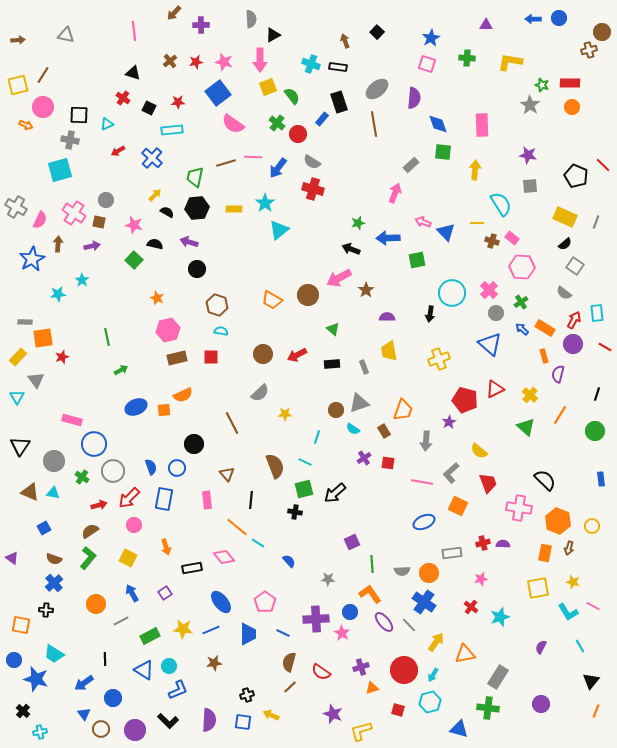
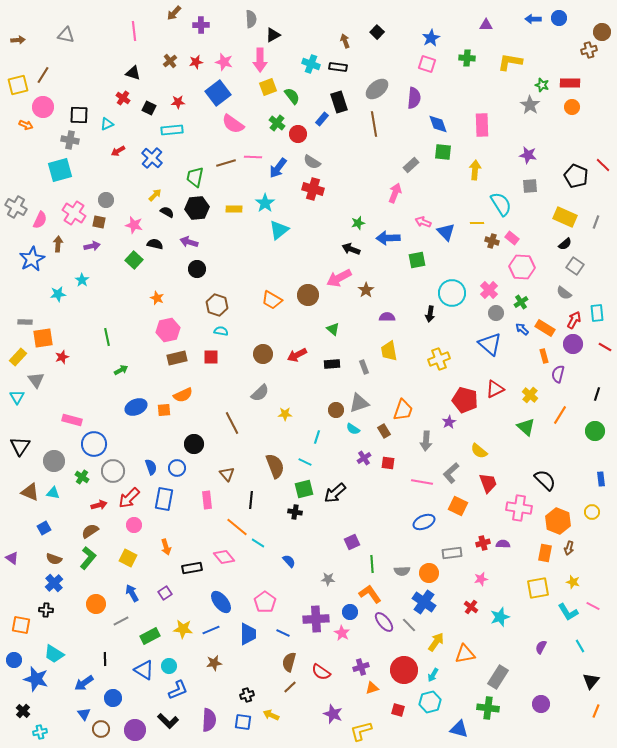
yellow circle at (592, 526): moved 14 px up
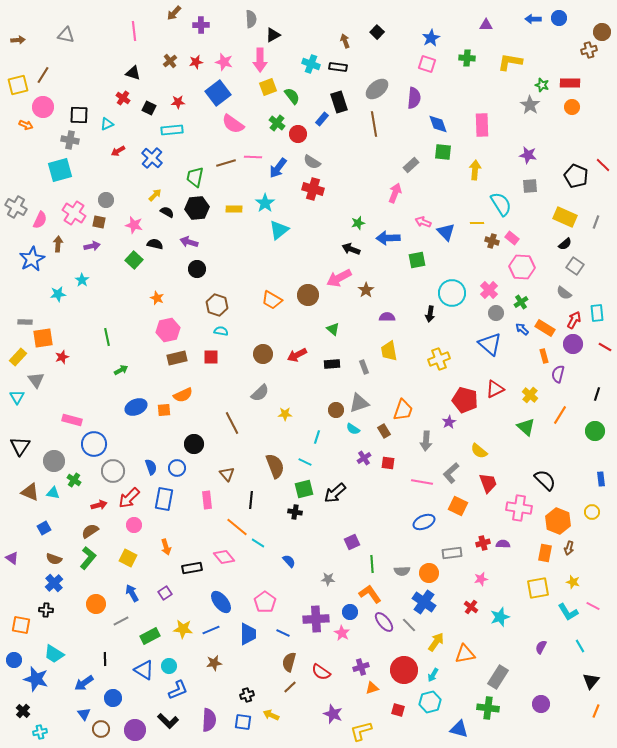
green cross at (82, 477): moved 8 px left, 3 px down
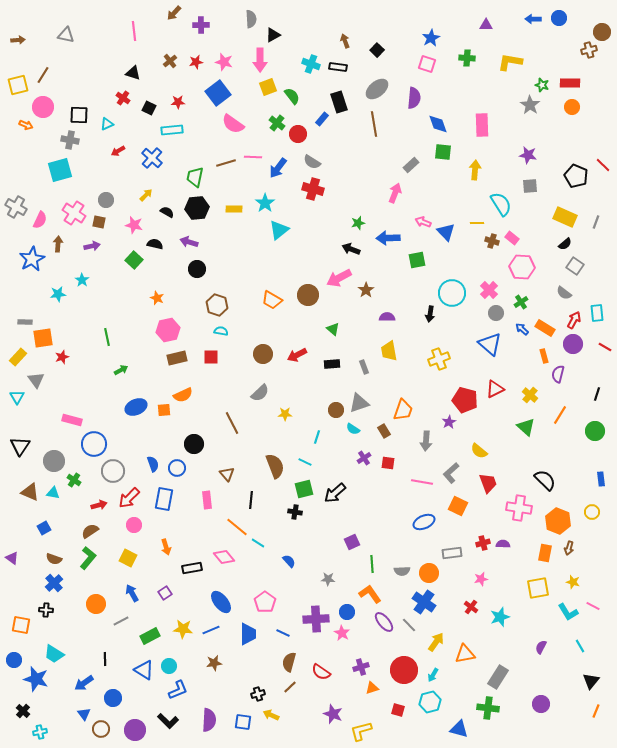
black square at (377, 32): moved 18 px down
yellow arrow at (155, 195): moved 9 px left
blue semicircle at (151, 467): moved 2 px right, 3 px up
blue circle at (350, 612): moved 3 px left
black cross at (247, 695): moved 11 px right, 1 px up
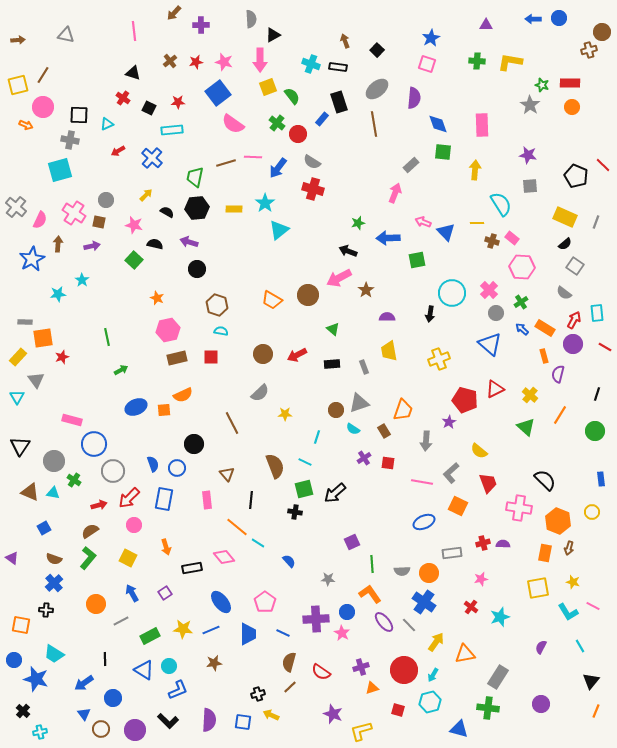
green cross at (467, 58): moved 10 px right, 3 px down
gray cross at (16, 207): rotated 10 degrees clockwise
black arrow at (351, 249): moved 3 px left, 2 px down
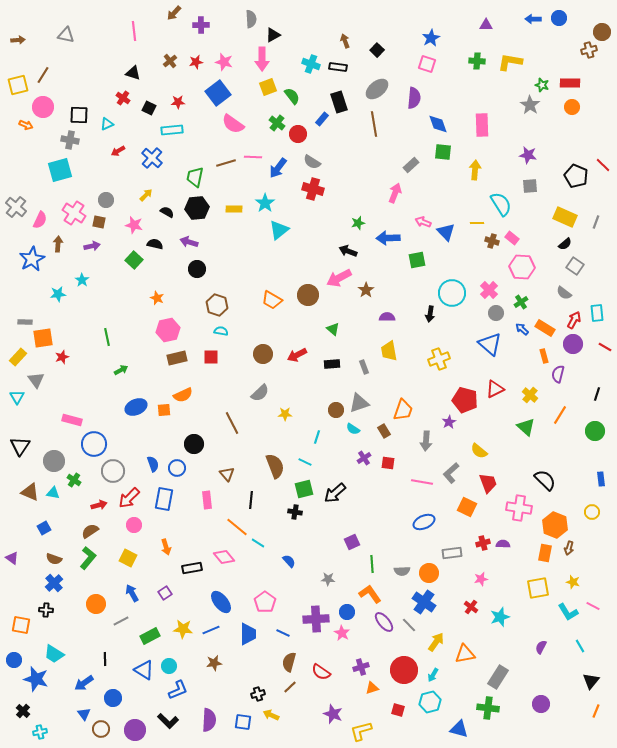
pink arrow at (260, 60): moved 2 px right, 1 px up
orange square at (458, 506): moved 9 px right, 1 px down
orange hexagon at (558, 521): moved 3 px left, 4 px down
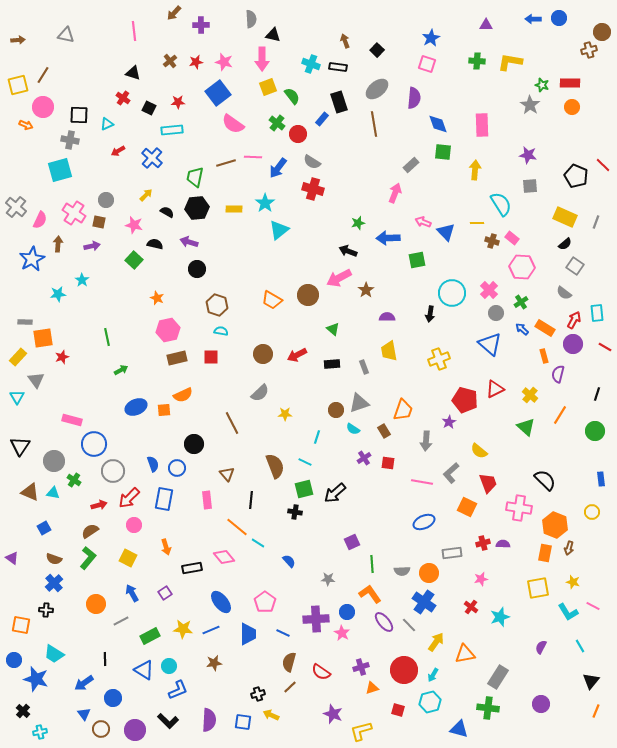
black triangle at (273, 35): rotated 42 degrees clockwise
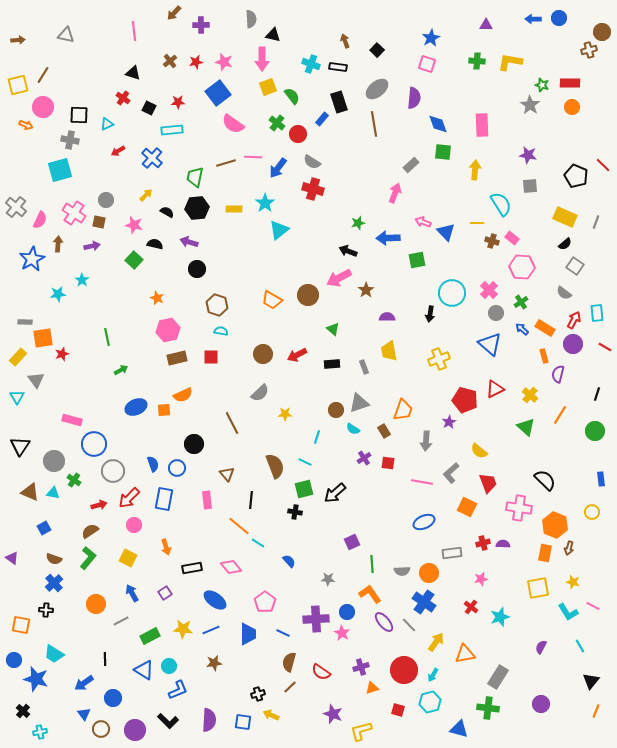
red star at (62, 357): moved 3 px up
orange line at (237, 527): moved 2 px right, 1 px up
pink diamond at (224, 557): moved 7 px right, 10 px down
blue ellipse at (221, 602): moved 6 px left, 2 px up; rotated 15 degrees counterclockwise
